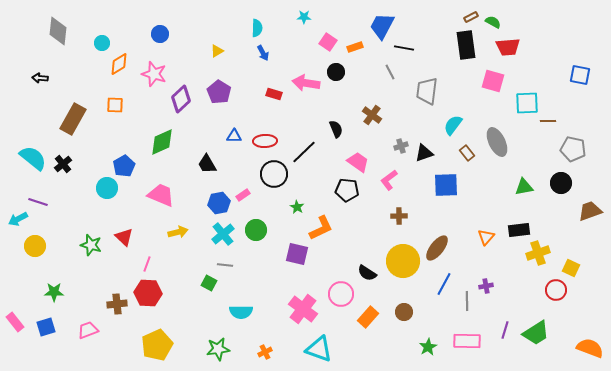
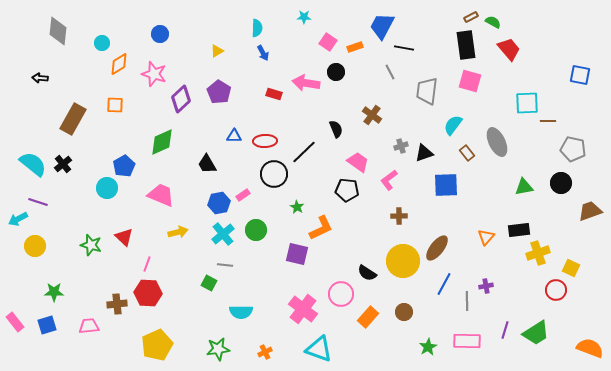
red trapezoid at (508, 47): moved 1 px right, 2 px down; rotated 125 degrees counterclockwise
pink square at (493, 81): moved 23 px left
cyan semicircle at (33, 158): moved 6 px down
blue square at (46, 327): moved 1 px right, 2 px up
pink trapezoid at (88, 330): moved 1 px right, 4 px up; rotated 15 degrees clockwise
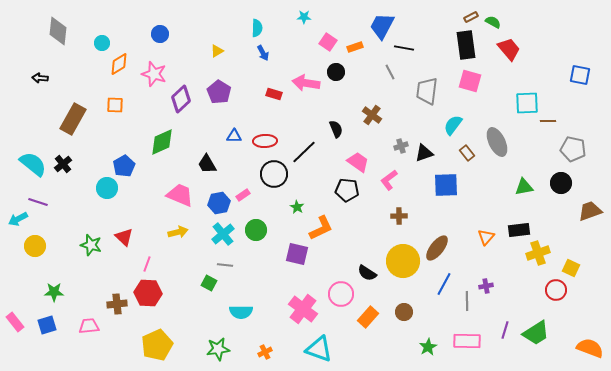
pink trapezoid at (161, 195): moved 19 px right
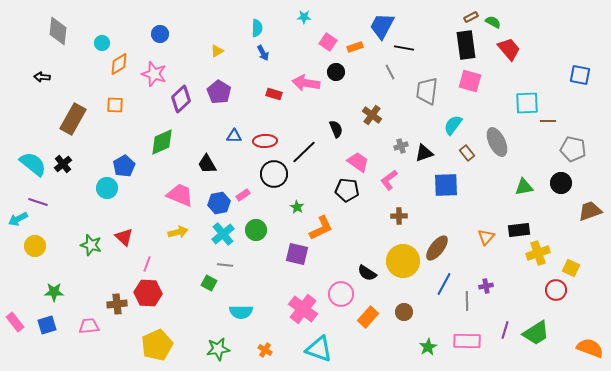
black arrow at (40, 78): moved 2 px right, 1 px up
orange cross at (265, 352): moved 2 px up; rotated 32 degrees counterclockwise
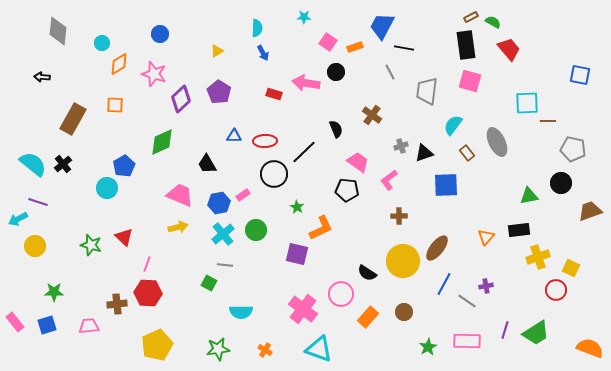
green triangle at (524, 187): moved 5 px right, 9 px down
yellow arrow at (178, 232): moved 5 px up
yellow cross at (538, 253): moved 4 px down
gray line at (467, 301): rotated 54 degrees counterclockwise
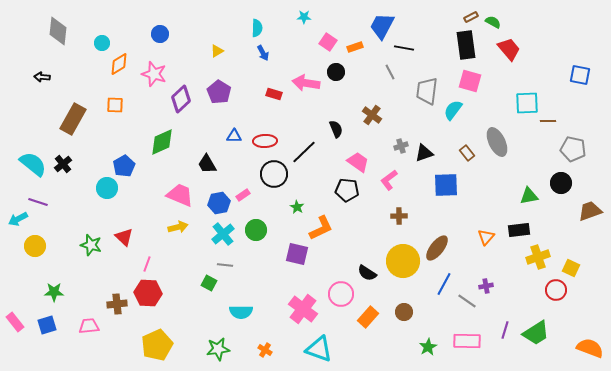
cyan semicircle at (453, 125): moved 15 px up
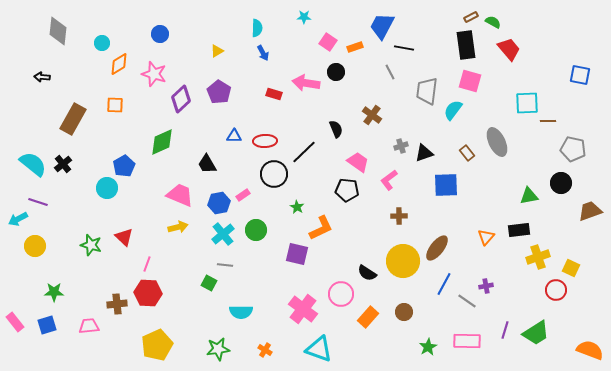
orange semicircle at (590, 348): moved 2 px down
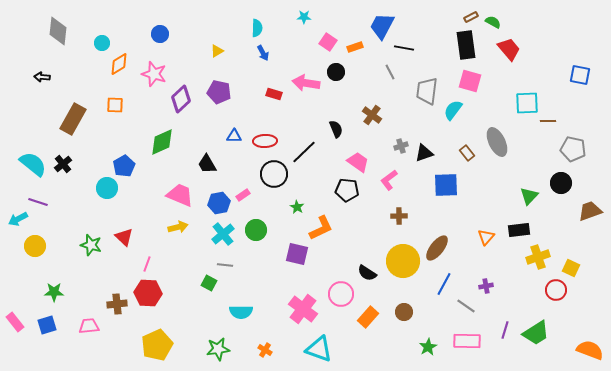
purple pentagon at (219, 92): rotated 20 degrees counterclockwise
green triangle at (529, 196): rotated 36 degrees counterclockwise
gray line at (467, 301): moved 1 px left, 5 px down
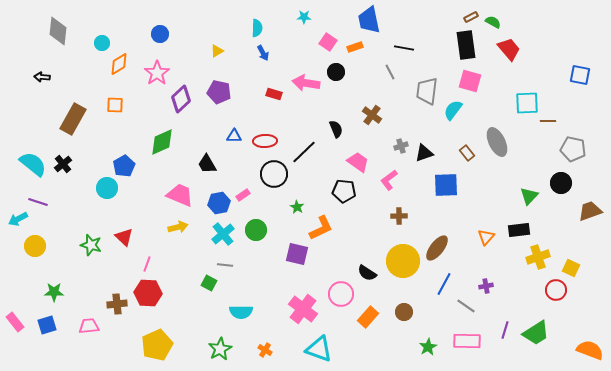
blue trapezoid at (382, 26): moved 13 px left, 6 px up; rotated 40 degrees counterclockwise
pink star at (154, 74): moved 3 px right, 1 px up; rotated 20 degrees clockwise
black pentagon at (347, 190): moved 3 px left, 1 px down
green star at (218, 349): moved 2 px right; rotated 20 degrees counterclockwise
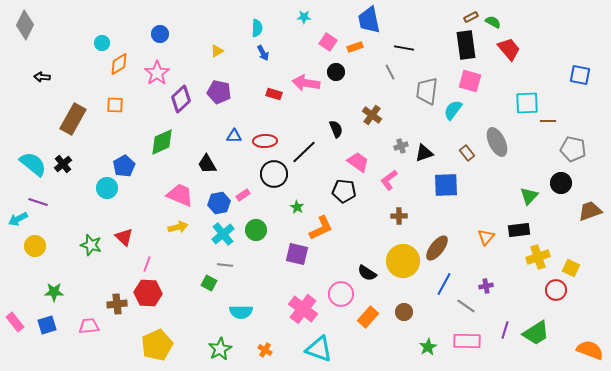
gray diamond at (58, 31): moved 33 px left, 6 px up; rotated 20 degrees clockwise
